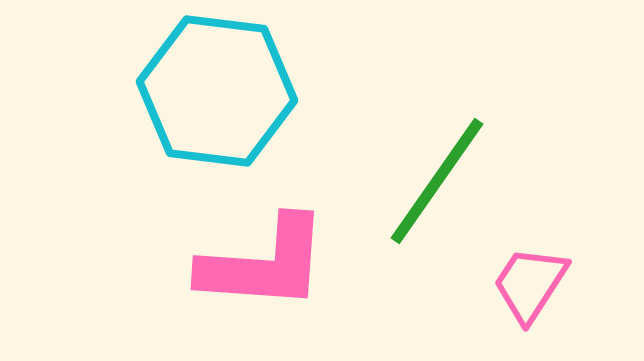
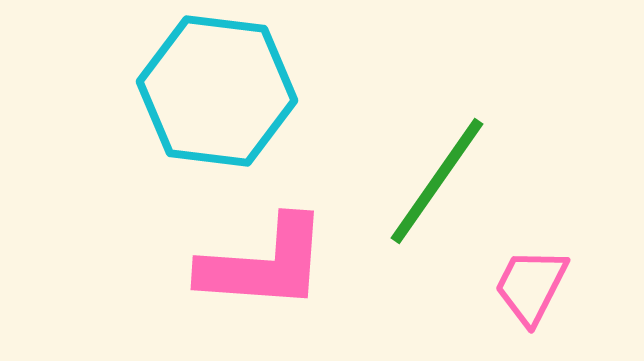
pink trapezoid: moved 1 px right, 2 px down; rotated 6 degrees counterclockwise
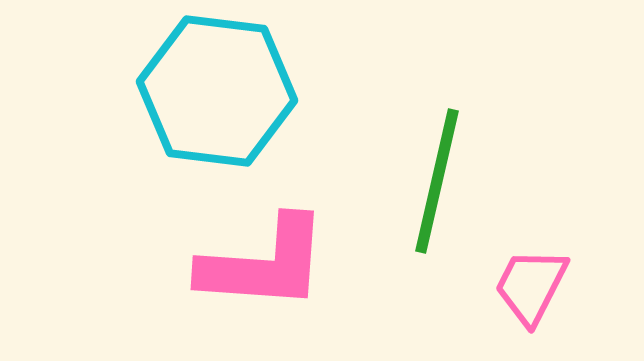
green line: rotated 22 degrees counterclockwise
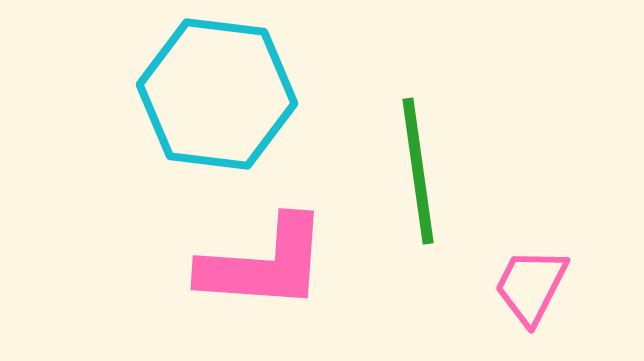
cyan hexagon: moved 3 px down
green line: moved 19 px left, 10 px up; rotated 21 degrees counterclockwise
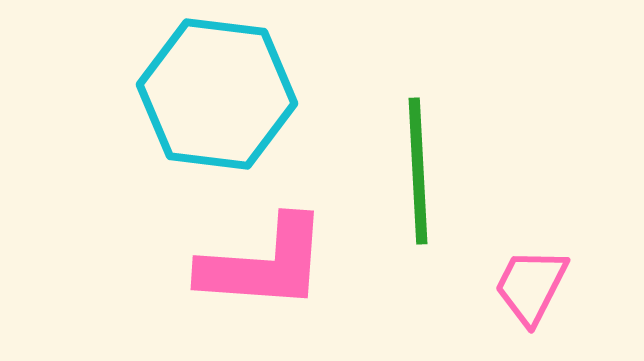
green line: rotated 5 degrees clockwise
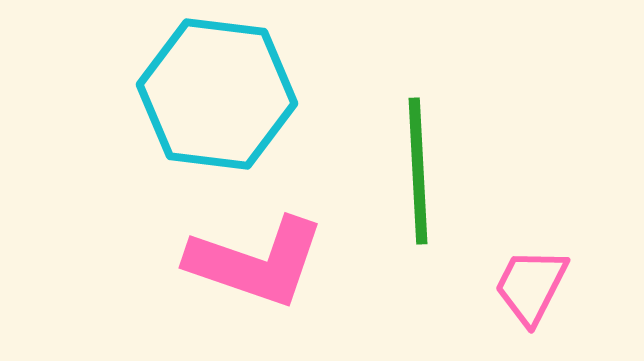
pink L-shape: moved 8 px left, 2 px up; rotated 15 degrees clockwise
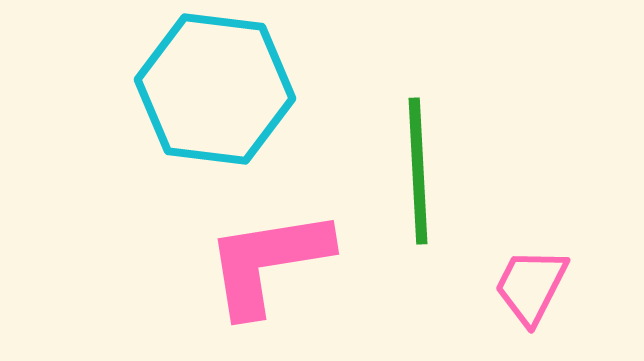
cyan hexagon: moved 2 px left, 5 px up
pink L-shape: moved 12 px right; rotated 152 degrees clockwise
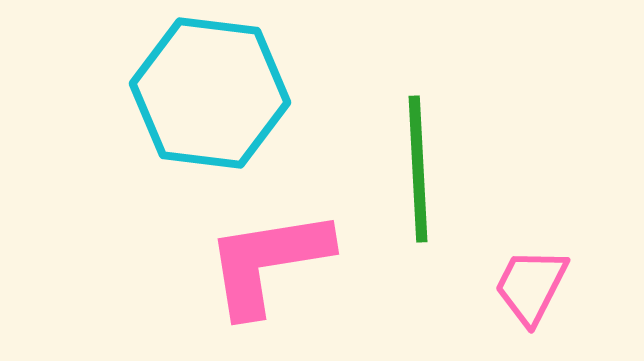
cyan hexagon: moved 5 px left, 4 px down
green line: moved 2 px up
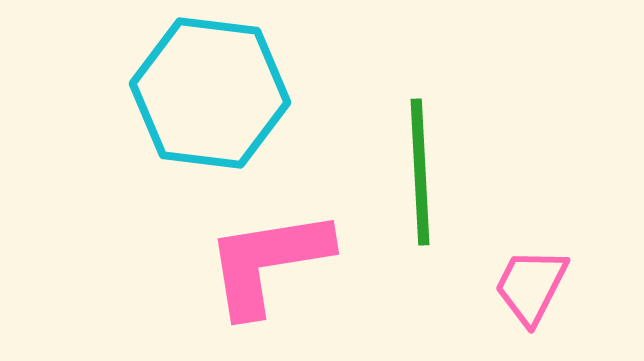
green line: moved 2 px right, 3 px down
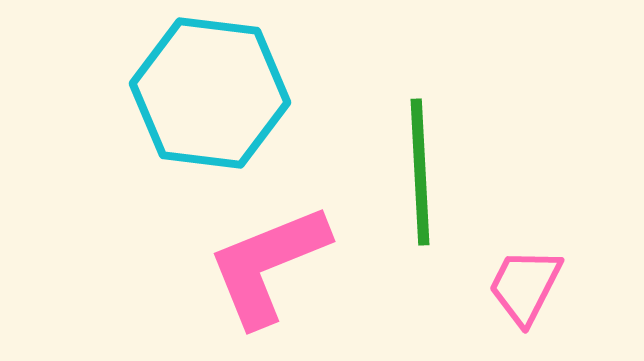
pink L-shape: moved 3 px down; rotated 13 degrees counterclockwise
pink trapezoid: moved 6 px left
